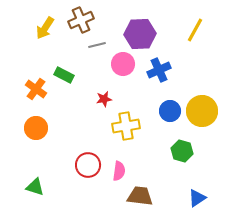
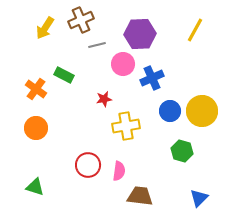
blue cross: moved 7 px left, 8 px down
blue triangle: moved 2 px right; rotated 12 degrees counterclockwise
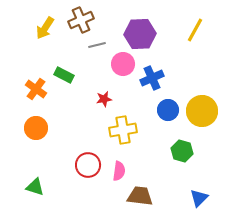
blue circle: moved 2 px left, 1 px up
yellow cross: moved 3 px left, 4 px down
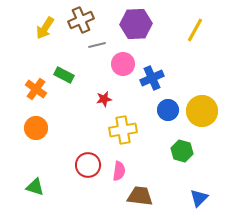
purple hexagon: moved 4 px left, 10 px up
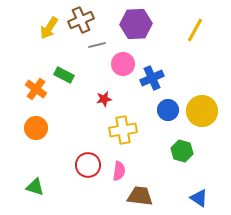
yellow arrow: moved 4 px right
blue triangle: rotated 42 degrees counterclockwise
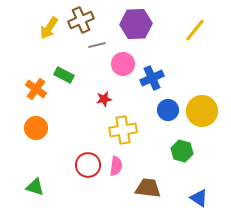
yellow line: rotated 10 degrees clockwise
pink semicircle: moved 3 px left, 5 px up
brown trapezoid: moved 8 px right, 8 px up
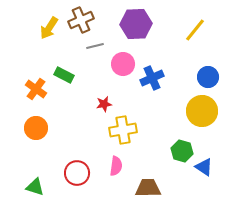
gray line: moved 2 px left, 1 px down
red star: moved 5 px down
blue circle: moved 40 px right, 33 px up
red circle: moved 11 px left, 8 px down
brown trapezoid: rotated 8 degrees counterclockwise
blue triangle: moved 5 px right, 31 px up
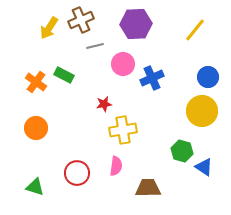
orange cross: moved 7 px up
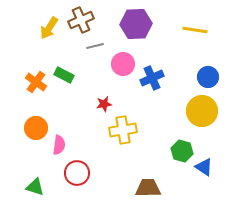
yellow line: rotated 60 degrees clockwise
pink semicircle: moved 57 px left, 21 px up
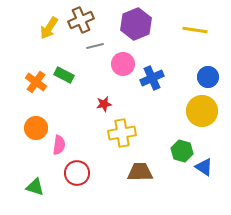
purple hexagon: rotated 20 degrees counterclockwise
yellow cross: moved 1 px left, 3 px down
brown trapezoid: moved 8 px left, 16 px up
